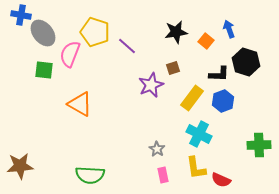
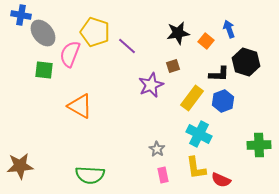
black star: moved 2 px right, 1 px down
brown square: moved 2 px up
orange triangle: moved 2 px down
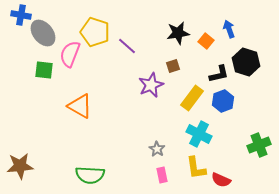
black L-shape: rotated 15 degrees counterclockwise
green cross: rotated 20 degrees counterclockwise
pink rectangle: moved 1 px left
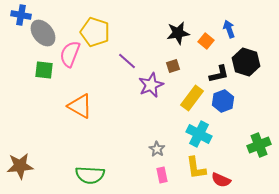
purple line: moved 15 px down
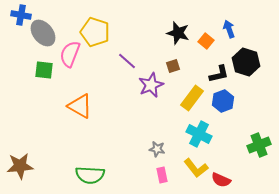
black star: rotated 25 degrees clockwise
gray star: rotated 21 degrees counterclockwise
yellow L-shape: rotated 30 degrees counterclockwise
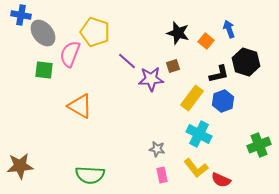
purple star: moved 6 px up; rotated 20 degrees clockwise
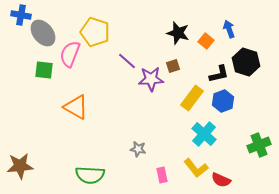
orange triangle: moved 4 px left, 1 px down
cyan cross: moved 5 px right; rotated 15 degrees clockwise
gray star: moved 19 px left
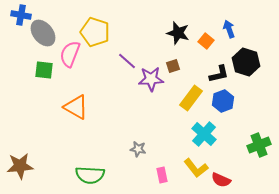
yellow rectangle: moved 1 px left
